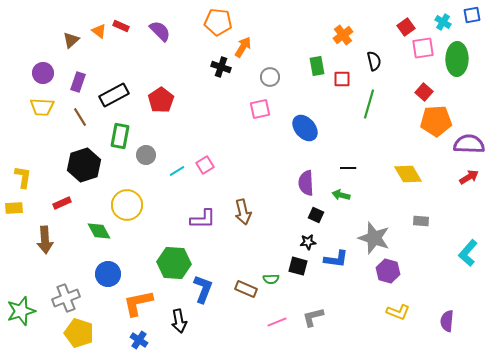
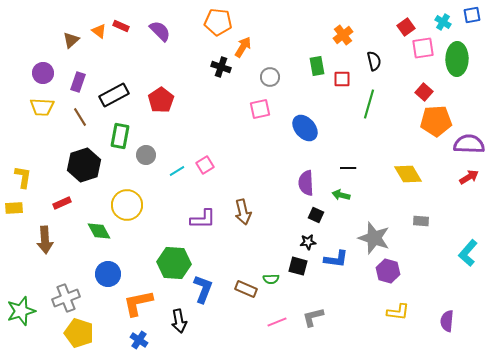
yellow L-shape at (398, 312): rotated 15 degrees counterclockwise
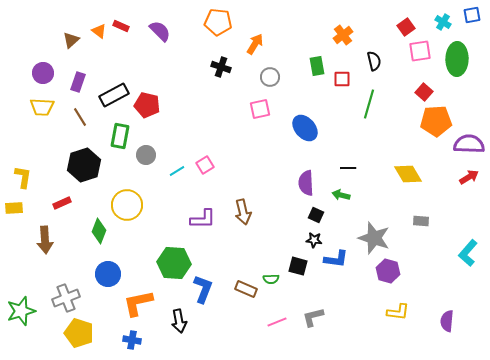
orange arrow at (243, 47): moved 12 px right, 3 px up
pink square at (423, 48): moved 3 px left, 3 px down
red pentagon at (161, 100): moved 14 px left, 5 px down; rotated 25 degrees counterclockwise
green diamond at (99, 231): rotated 50 degrees clockwise
black star at (308, 242): moved 6 px right, 2 px up; rotated 14 degrees clockwise
blue cross at (139, 340): moved 7 px left; rotated 24 degrees counterclockwise
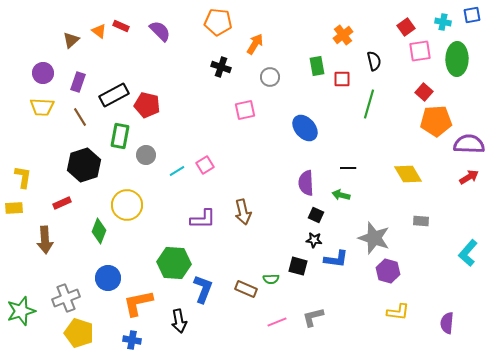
cyan cross at (443, 22): rotated 21 degrees counterclockwise
pink square at (260, 109): moved 15 px left, 1 px down
blue circle at (108, 274): moved 4 px down
purple semicircle at (447, 321): moved 2 px down
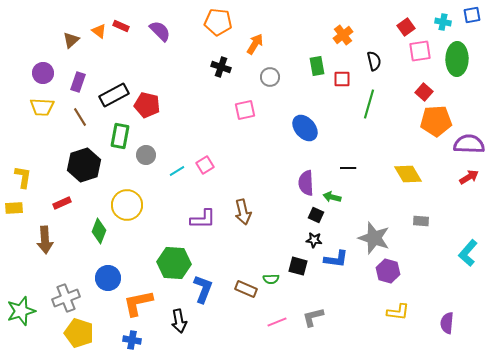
green arrow at (341, 195): moved 9 px left, 2 px down
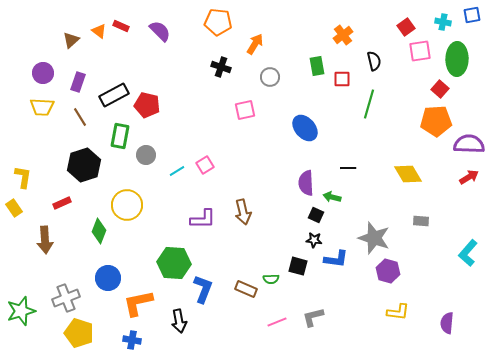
red square at (424, 92): moved 16 px right, 3 px up
yellow rectangle at (14, 208): rotated 60 degrees clockwise
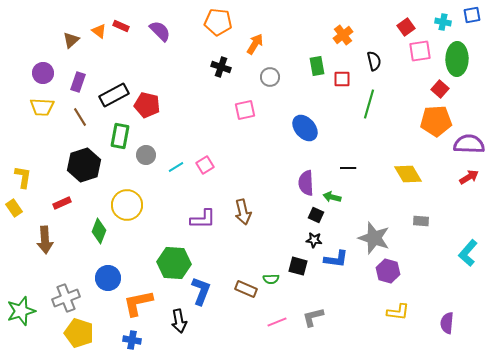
cyan line at (177, 171): moved 1 px left, 4 px up
blue L-shape at (203, 289): moved 2 px left, 2 px down
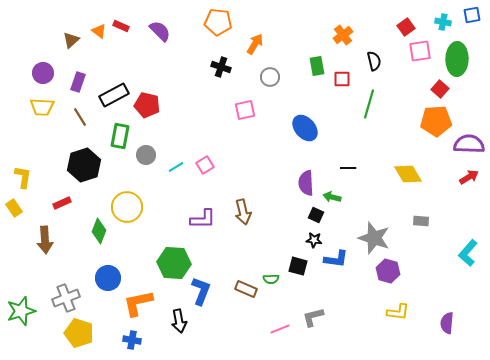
yellow circle at (127, 205): moved 2 px down
pink line at (277, 322): moved 3 px right, 7 px down
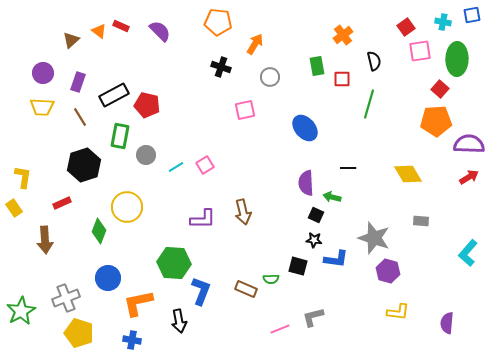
green star at (21, 311): rotated 12 degrees counterclockwise
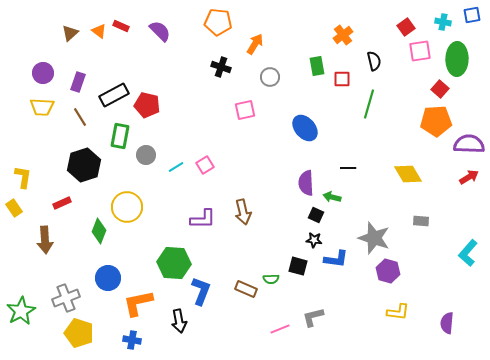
brown triangle at (71, 40): moved 1 px left, 7 px up
